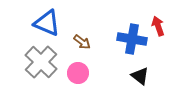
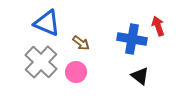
brown arrow: moved 1 px left, 1 px down
pink circle: moved 2 px left, 1 px up
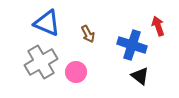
blue cross: moved 6 px down; rotated 8 degrees clockwise
brown arrow: moved 7 px right, 9 px up; rotated 24 degrees clockwise
gray cross: rotated 16 degrees clockwise
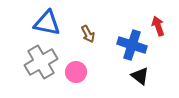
blue triangle: rotated 12 degrees counterclockwise
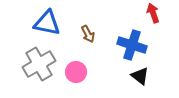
red arrow: moved 5 px left, 13 px up
gray cross: moved 2 px left, 2 px down
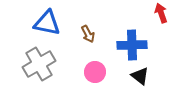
red arrow: moved 8 px right
blue cross: rotated 20 degrees counterclockwise
pink circle: moved 19 px right
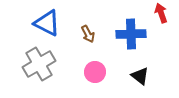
blue triangle: rotated 16 degrees clockwise
blue cross: moved 1 px left, 11 px up
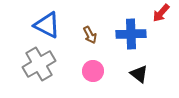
red arrow: rotated 120 degrees counterclockwise
blue triangle: moved 2 px down
brown arrow: moved 2 px right, 1 px down
pink circle: moved 2 px left, 1 px up
black triangle: moved 1 px left, 2 px up
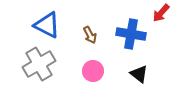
blue cross: rotated 12 degrees clockwise
